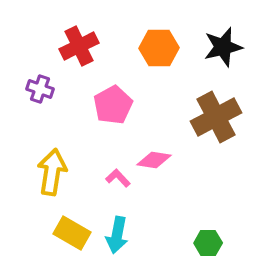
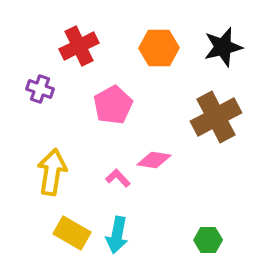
green hexagon: moved 3 px up
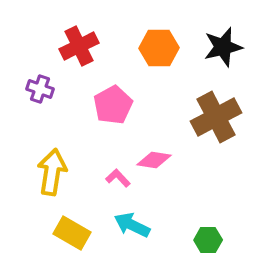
cyan arrow: moved 15 px right, 10 px up; rotated 105 degrees clockwise
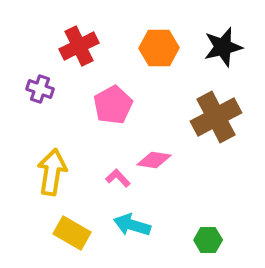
cyan arrow: rotated 9 degrees counterclockwise
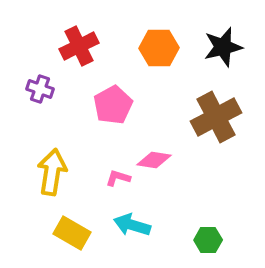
pink L-shape: rotated 30 degrees counterclockwise
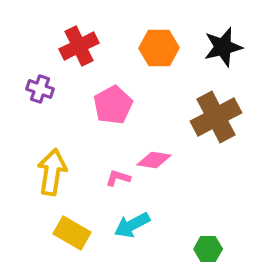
cyan arrow: rotated 45 degrees counterclockwise
green hexagon: moved 9 px down
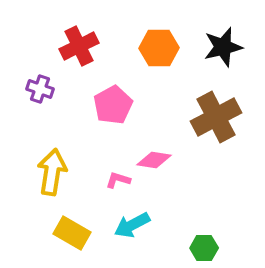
pink L-shape: moved 2 px down
green hexagon: moved 4 px left, 1 px up
